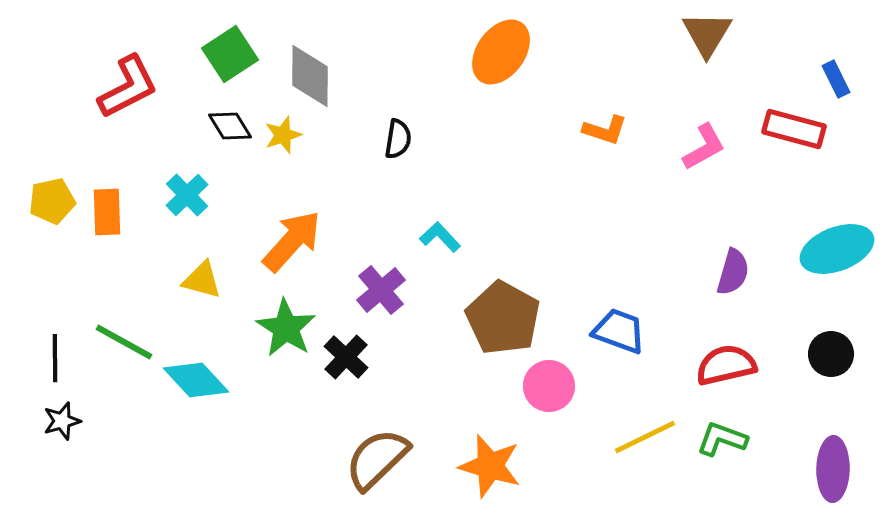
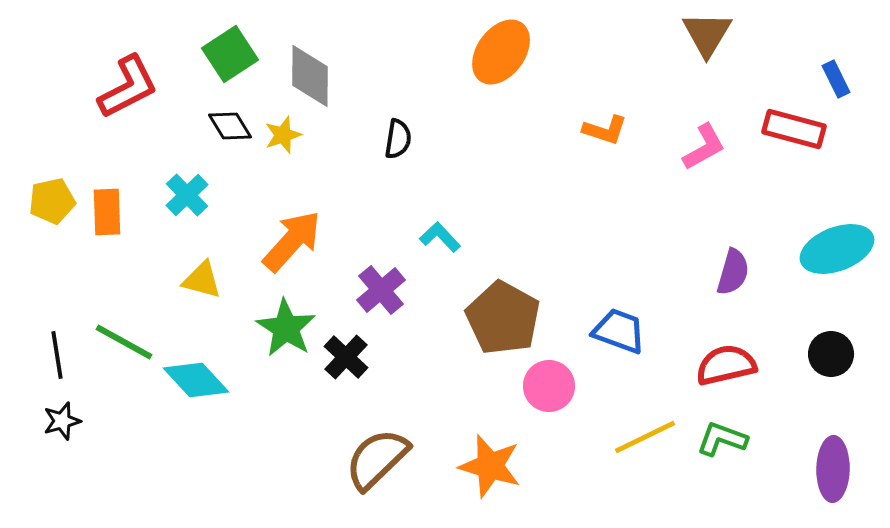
black line: moved 2 px right, 3 px up; rotated 9 degrees counterclockwise
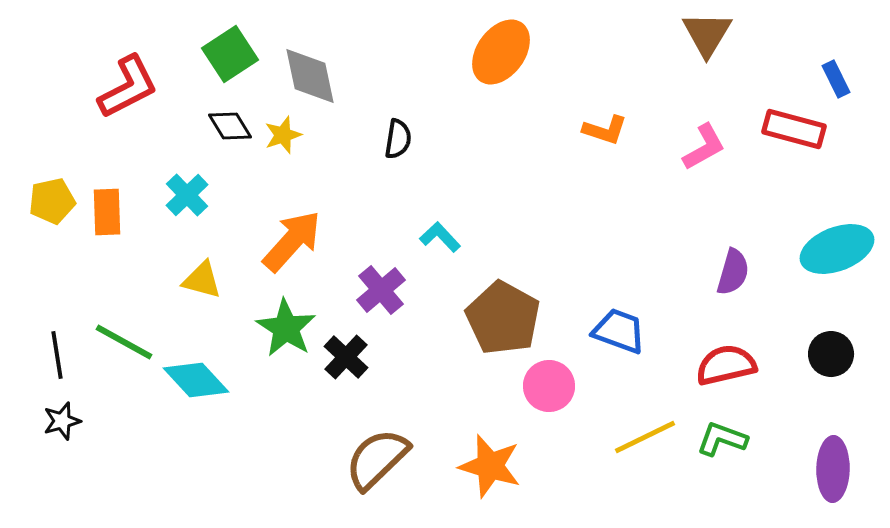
gray diamond: rotated 12 degrees counterclockwise
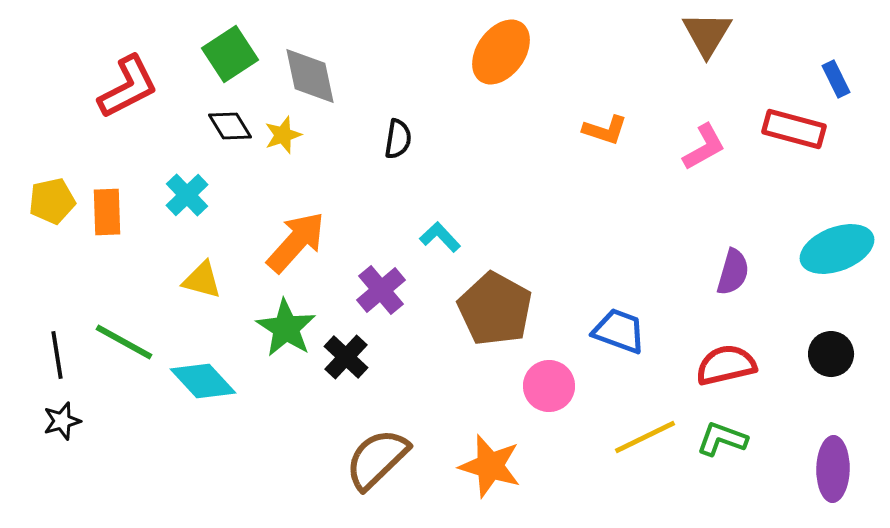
orange arrow: moved 4 px right, 1 px down
brown pentagon: moved 8 px left, 9 px up
cyan diamond: moved 7 px right, 1 px down
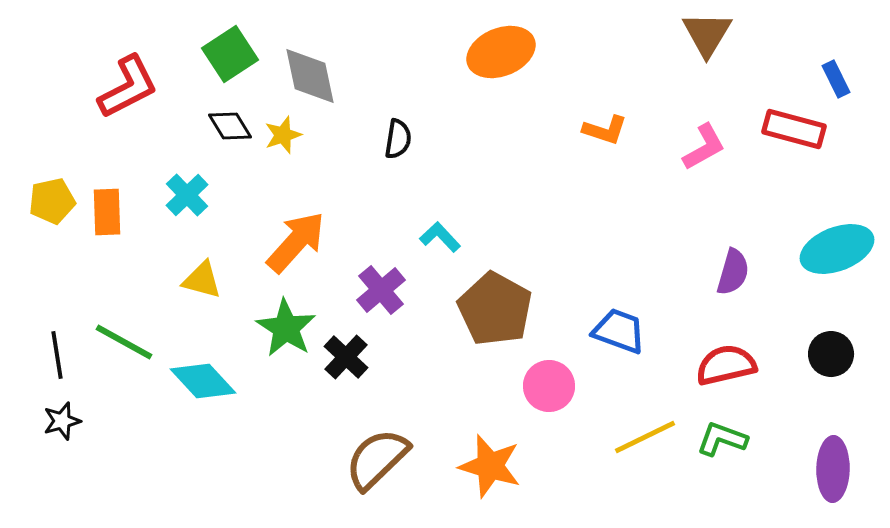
orange ellipse: rotated 32 degrees clockwise
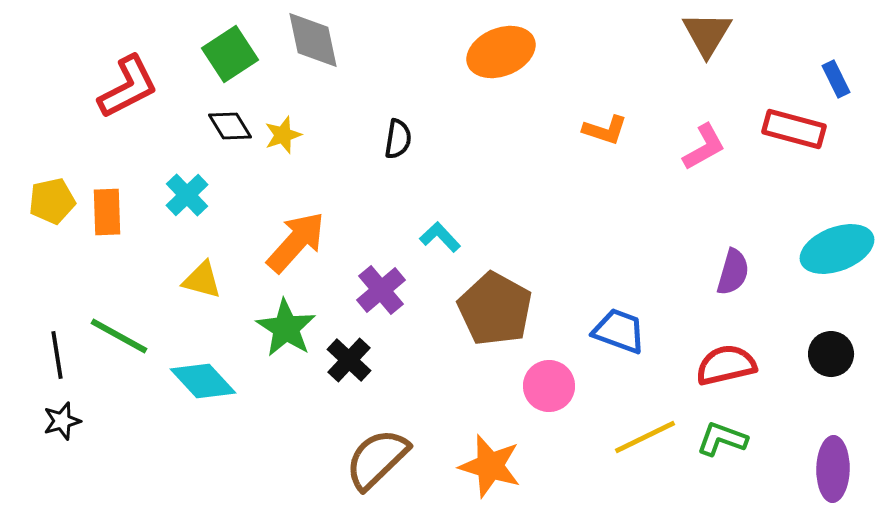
gray diamond: moved 3 px right, 36 px up
green line: moved 5 px left, 6 px up
black cross: moved 3 px right, 3 px down
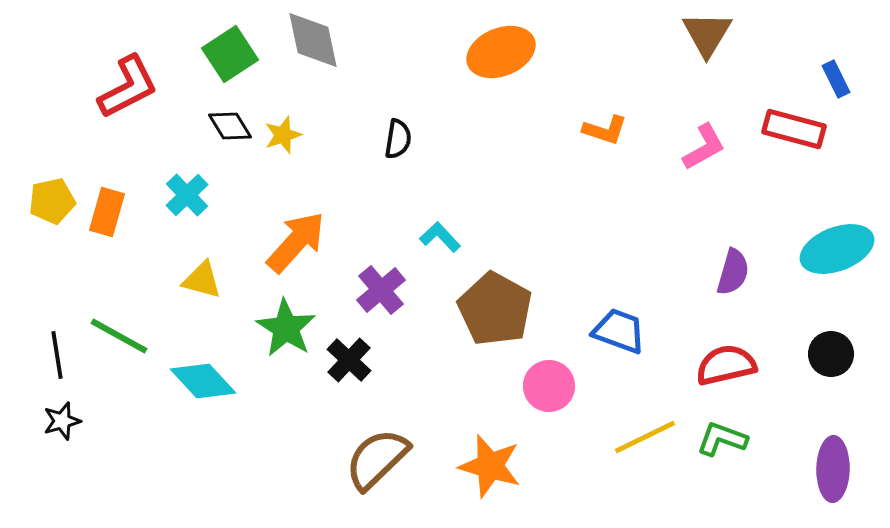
orange rectangle: rotated 18 degrees clockwise
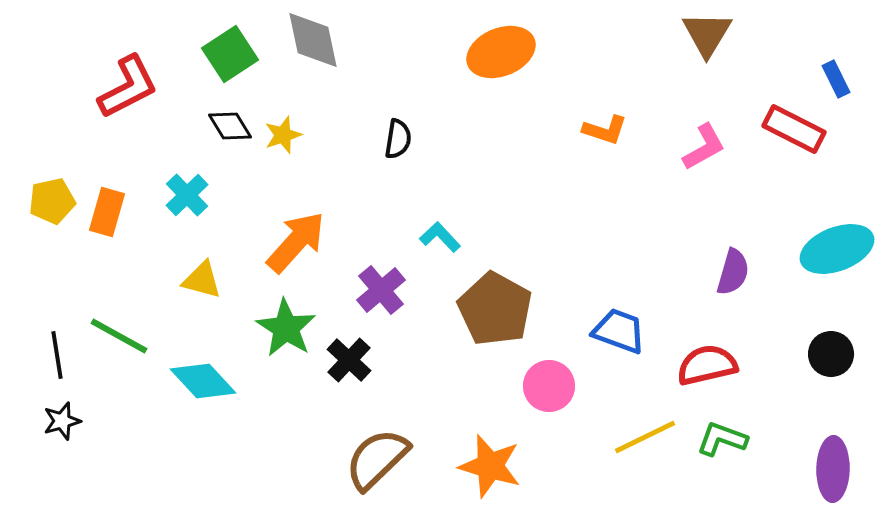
red rectangle: rotated 12 degrees clockwise
red semicircle: moved 19 px left
